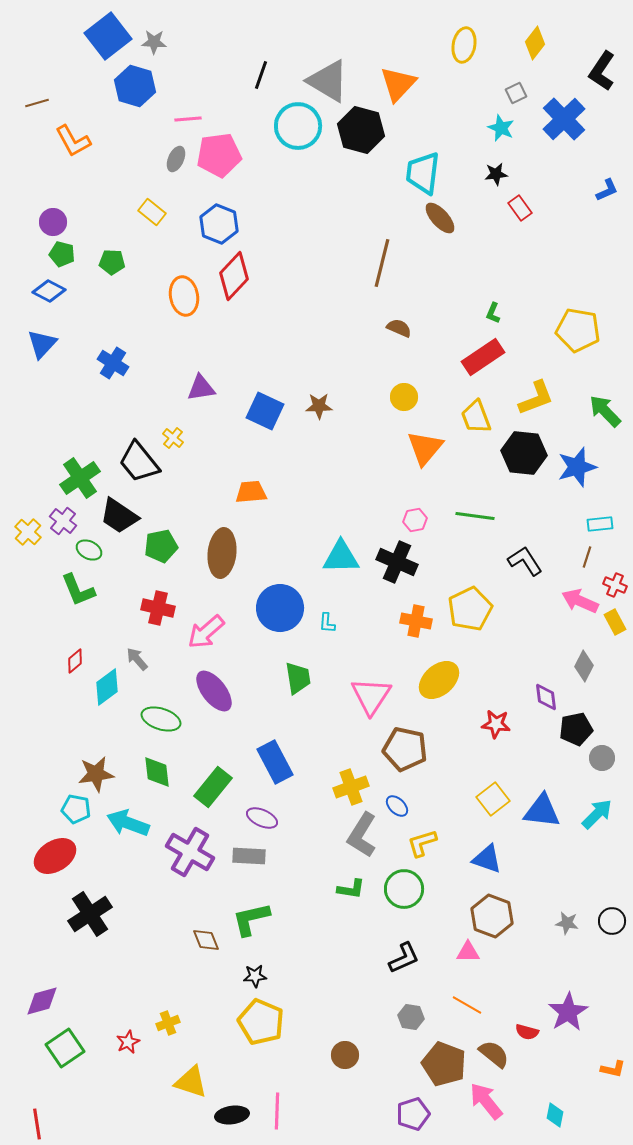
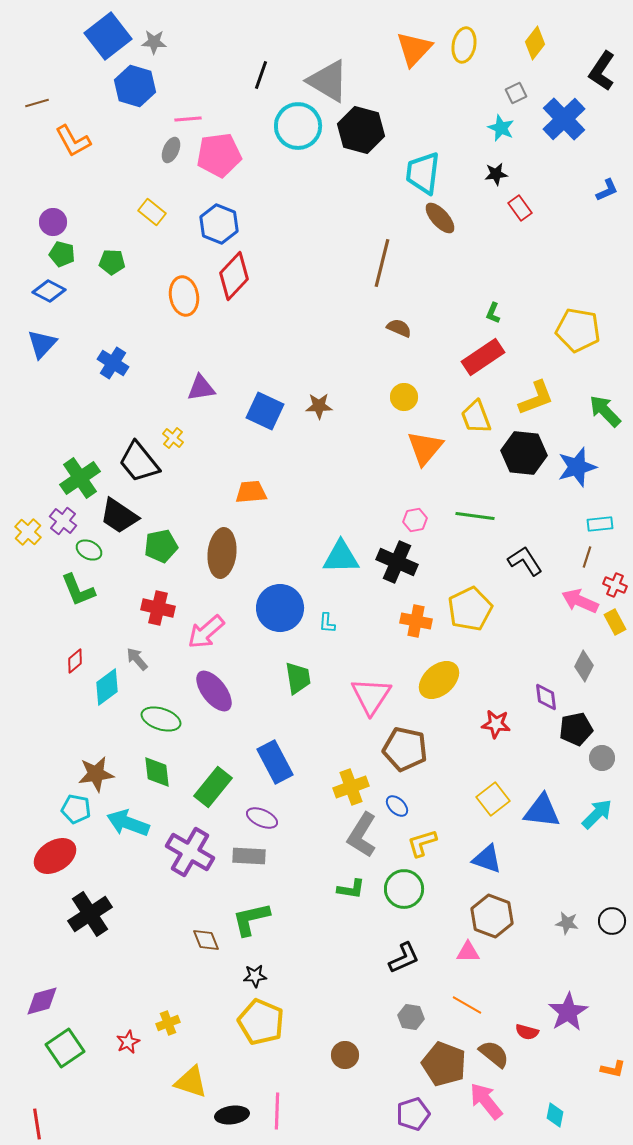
orange triangle at (398, 84): moved 16 px right, 35 px up
gray ellipse at (176, 159): moved 5 px left, 9 px up
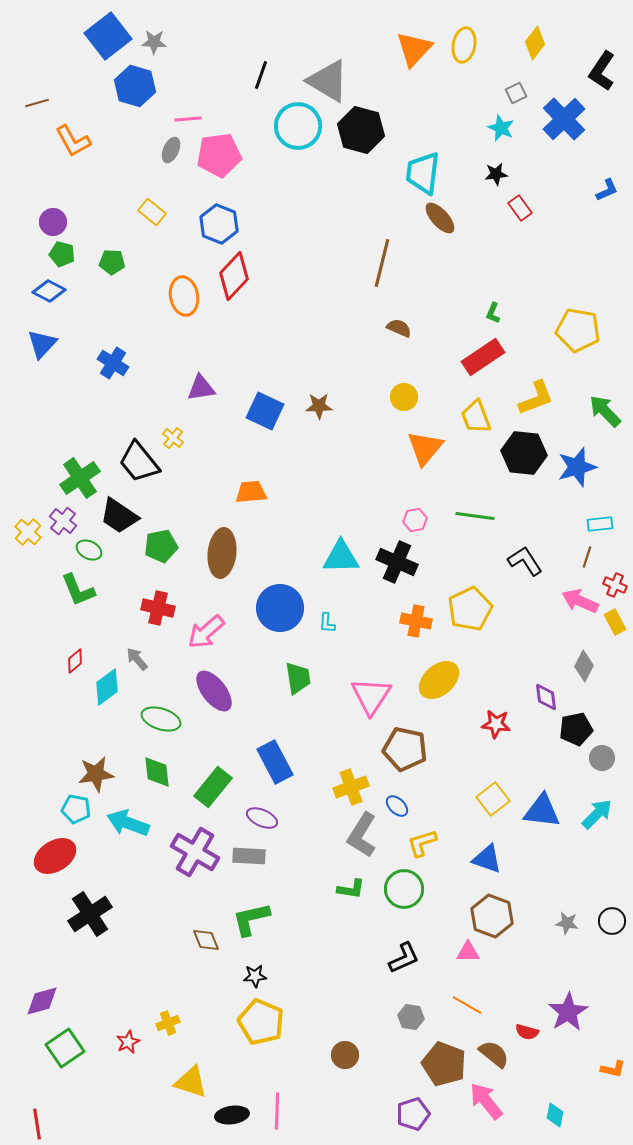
purple cross at (190, 852): moved 5 px right
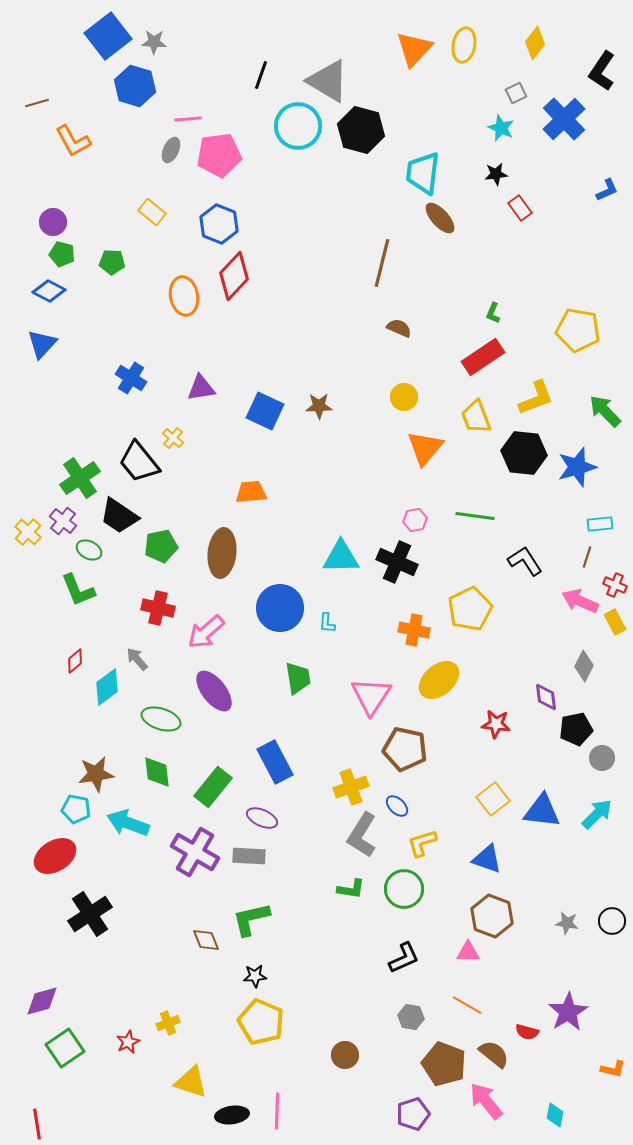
blue cross at (113, 363): moved 18 px right, 15 px down
orange cross at (416, 621): moved 2 px left, 9 px down
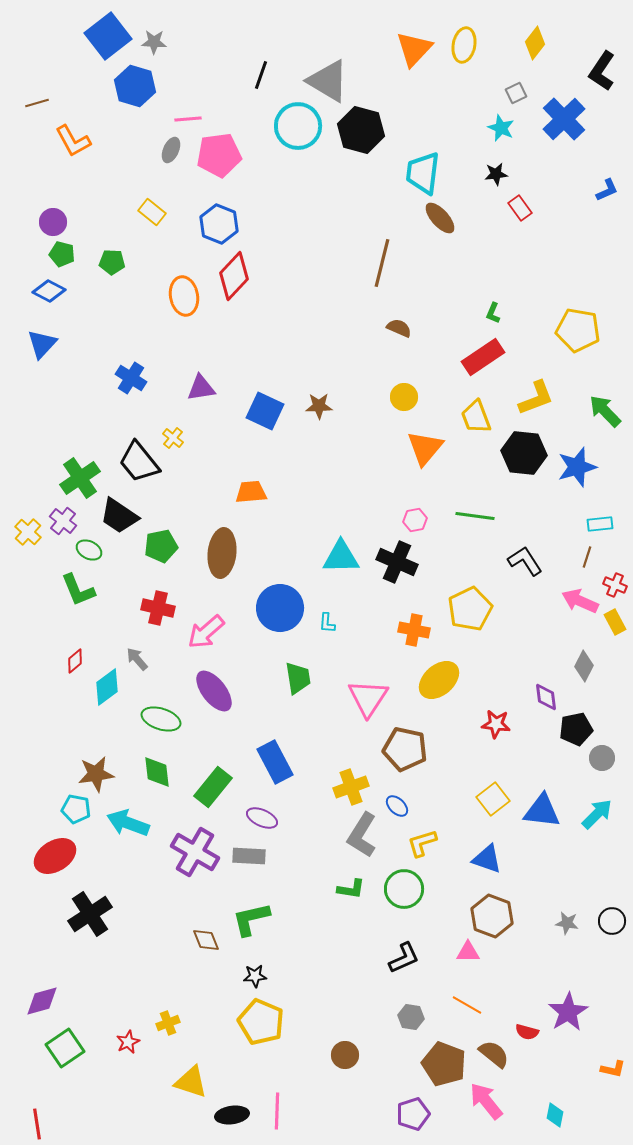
pink triangle at (371, 696): moved 3 px left, 2 px down
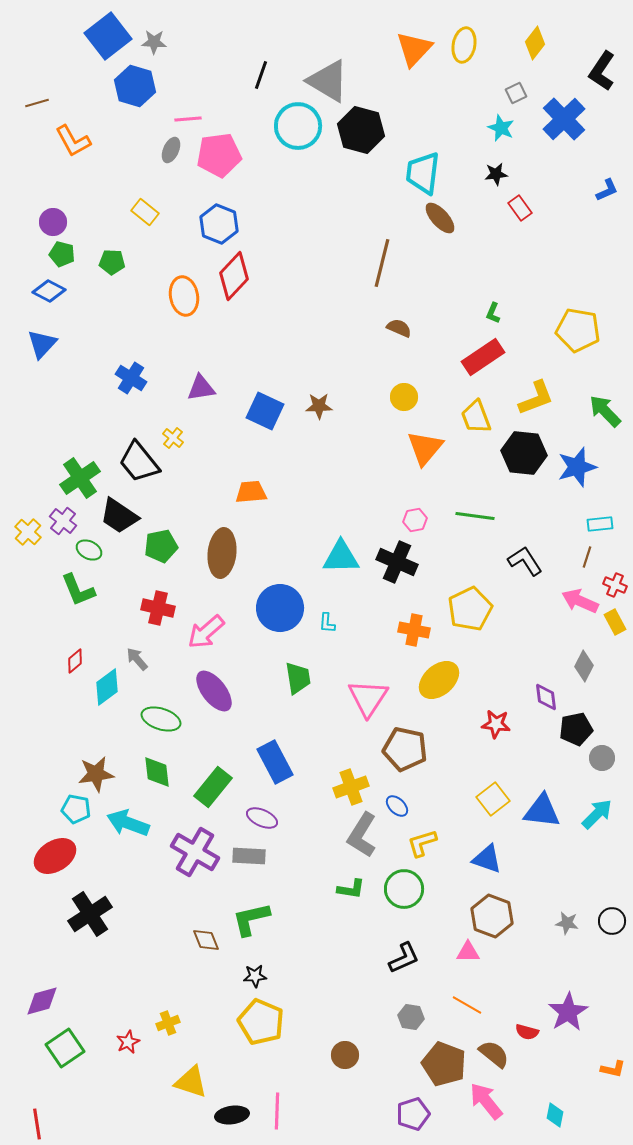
yellow rectangle at (152, 212): moved 7 px left
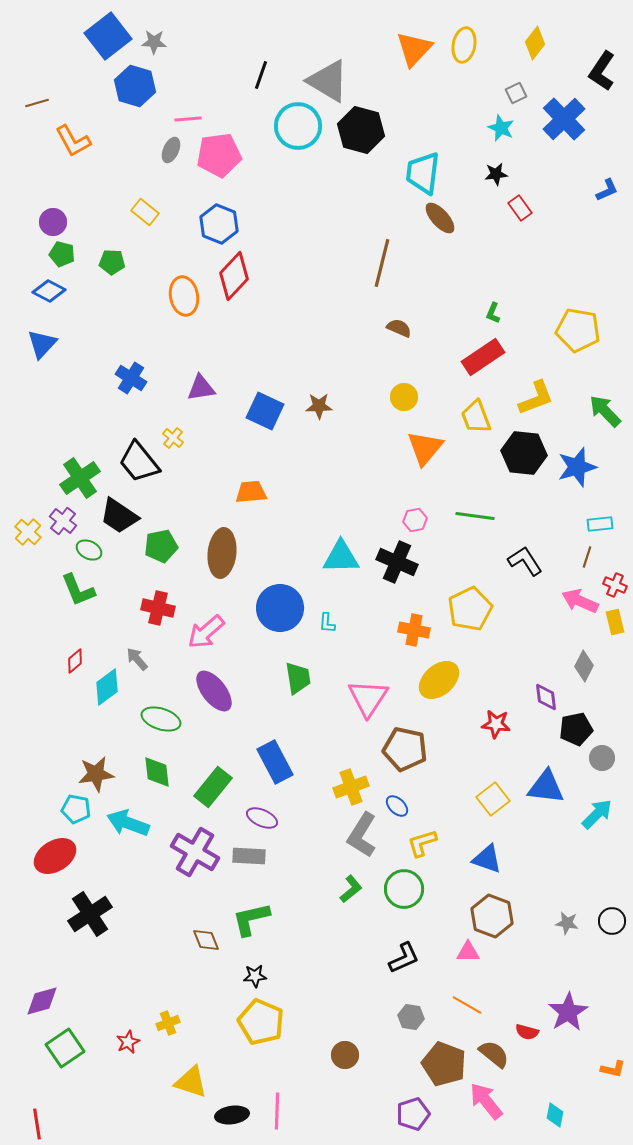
yellow rectangle at (615, 622): rotated 15 degrees clockwise
blue triangle at (542, 811): moved 4 px right, 24 px up
green L-shape at (351, 889): rotated 48 degrees counterclockwise
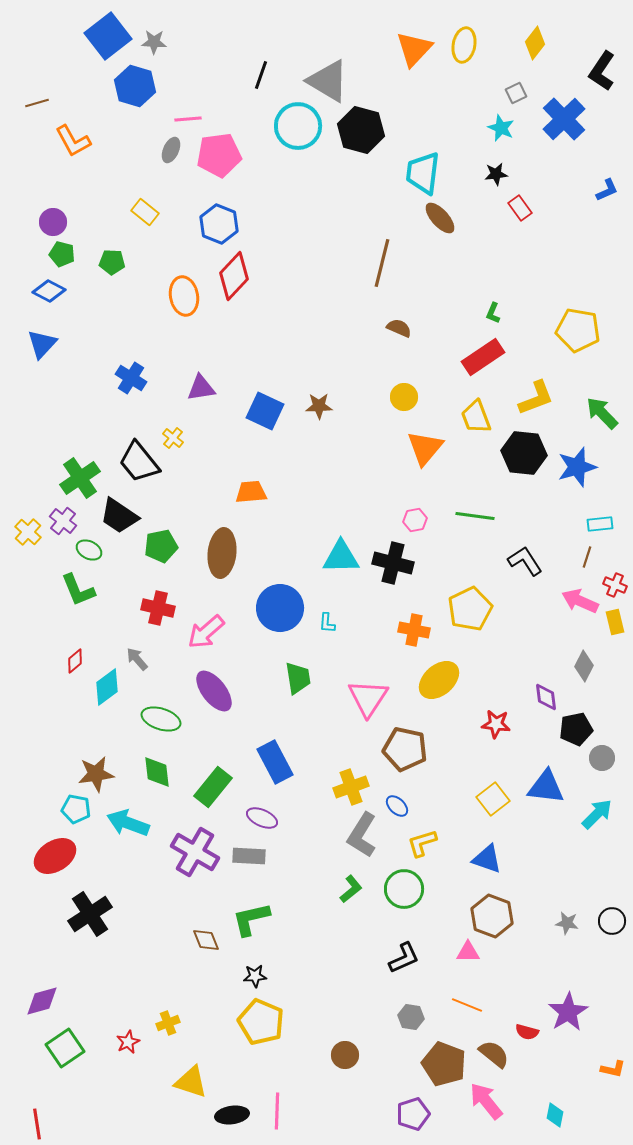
green arrow at (605, 411): moved 3 px left, 2 px down
black cross at (397, 562): moved 4 px left, 1 px down; rotated 9 degrees counterclockwise
orange line at (467, 1005): rotated 8 degrees counterclockwise
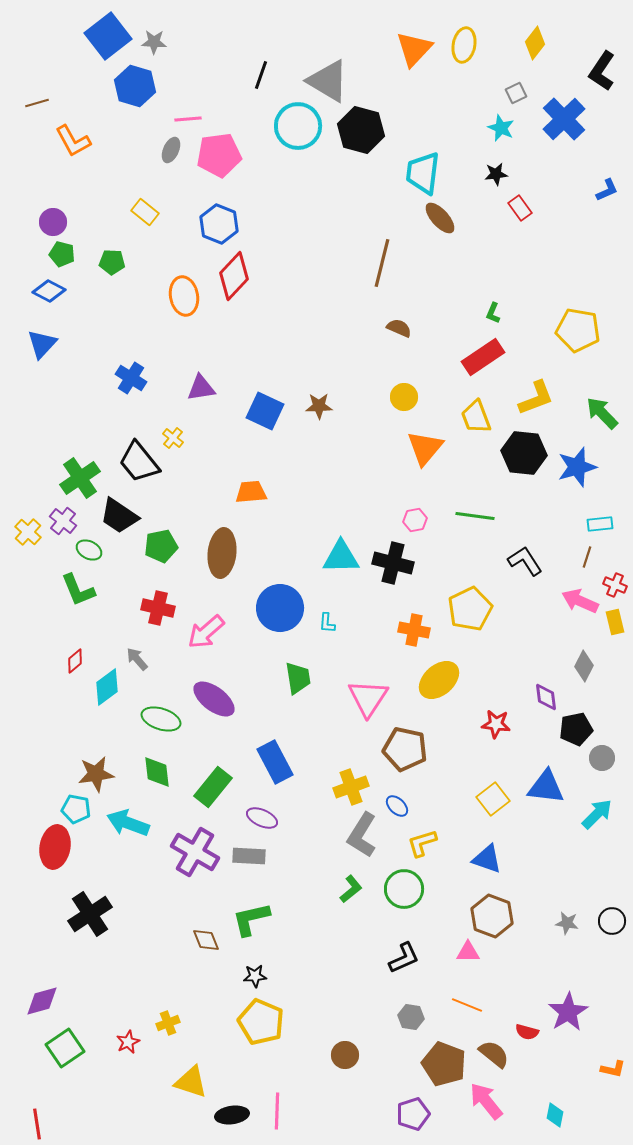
purple ellipse at (214, 691): moved 8 px down; rotated 15 degrees counterclockwise
red ellipse at (55, 856): moved 9 px up; rotated 48 degrees counterclockwise
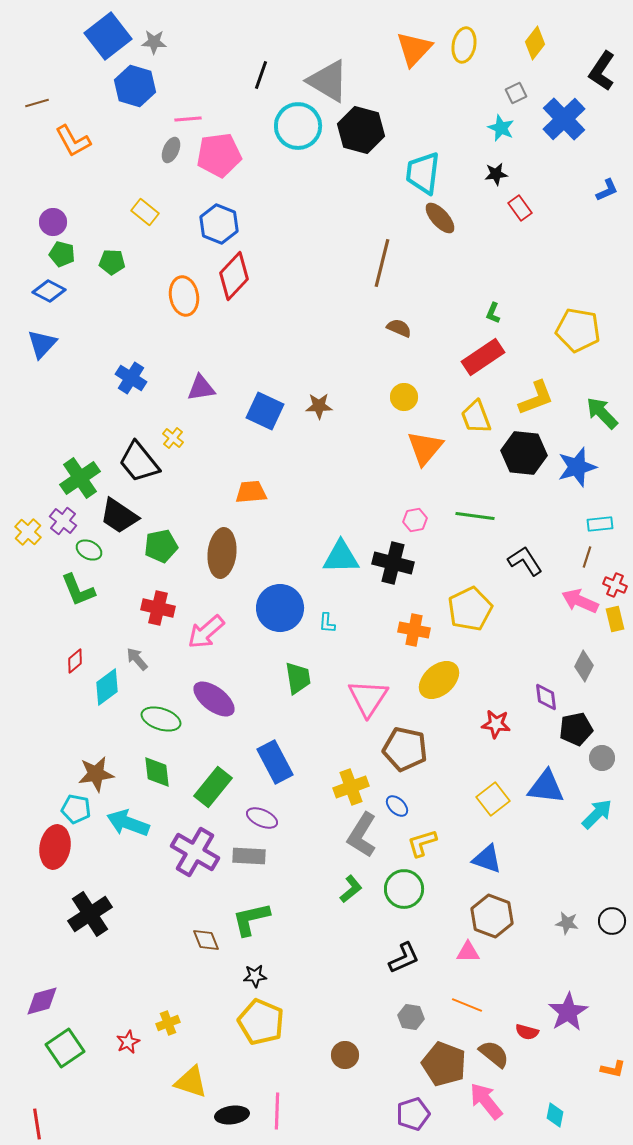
yellow rectangle at (615, 622): moved 3 px up
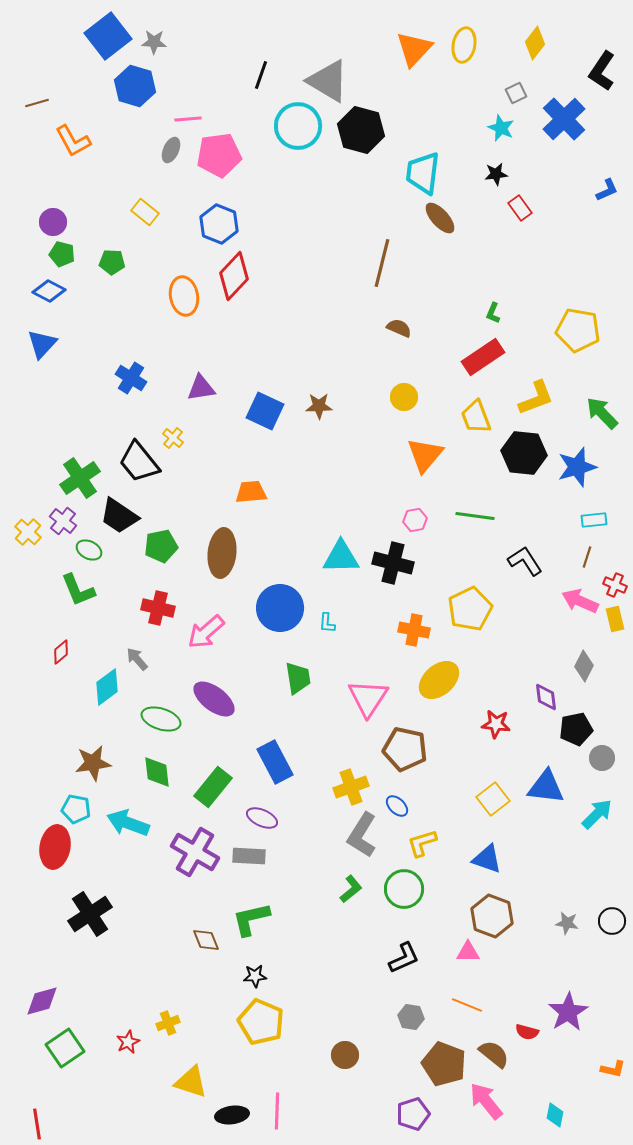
orange triangle at (425, 448): moved 7 px down
cyan rectangle at (600, 524): moved 6 px left, 4 px up
red diamond at (75, 661): moved 14 px left, 9 px up
brown star at (96, 774): moved 3 px left, 11 px up
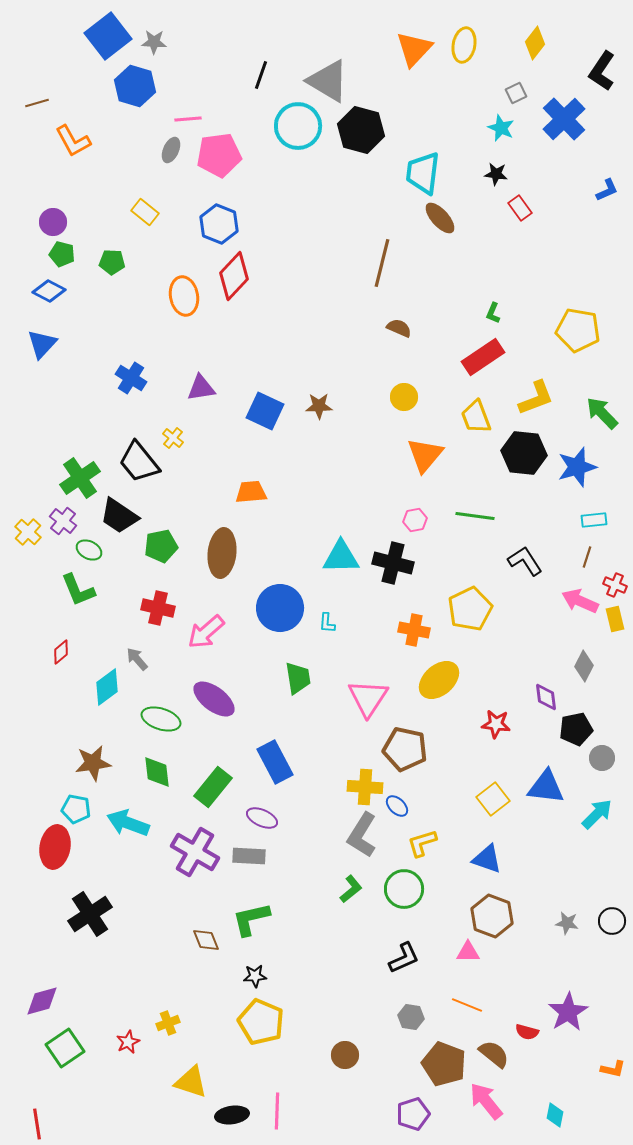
black star at (496, 174): rotated 15 degrees clockwise
yellow cross at (351, 787): moved 14 px right; rotated 24 degrees clockwise
